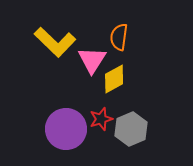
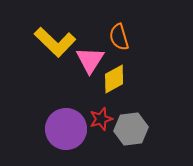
orange semicircle: rotated 24 degrees counterclockwise
pink triangle: moved 2 px left
gray hexagon: rotated 16 degrees clockwise
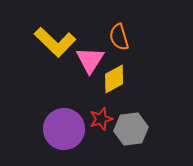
purple circle: moved 2 px left
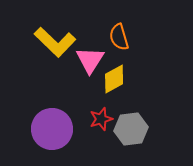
purple circle: moved 12 px left
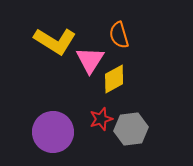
orange semicircle: moved 2 px up
yellow L-shape: moved 1 px up; rotated 12 degrees counterclockwise
purple circle: moved 1 px right, 3 px down
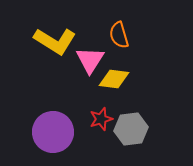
yellow diamond: rotated 36 degrees clockwise
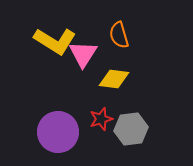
pink triangle: moved 7 px left, 6 px up
purple circle: moved 5 px right
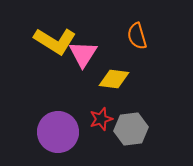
orange semicircle: moved 18 px right, 1 px down
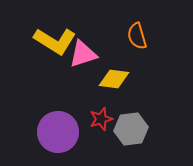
pink triangle: rotated 40 degrees clockwise
